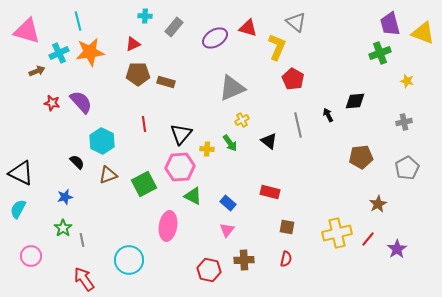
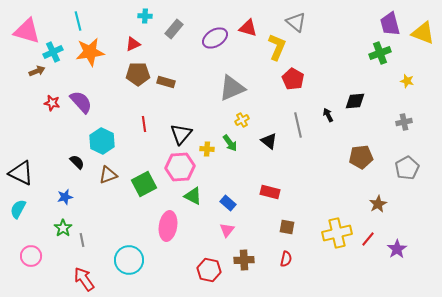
gray rectangle at (174, 27): moved 2 px down
cyan cross at (59, 53): moved 6 px left, 1 px up
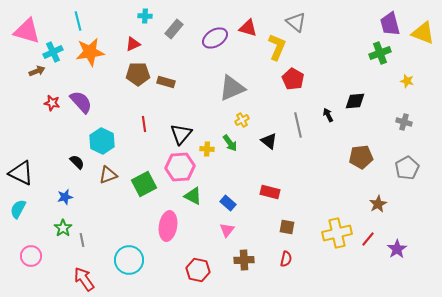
gray cross at (404, 122): rotated 28 degrees clockwise
red hexagon at (209, 270): moved 11 px left
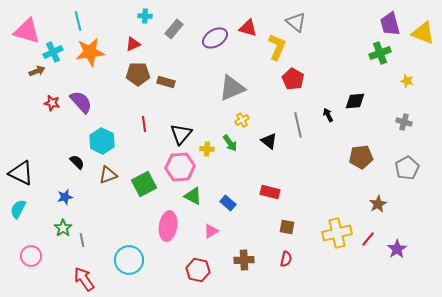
pink triangle at (227, 230): moved 16 px left, 1 px down; rotated 21 degrees clockwise
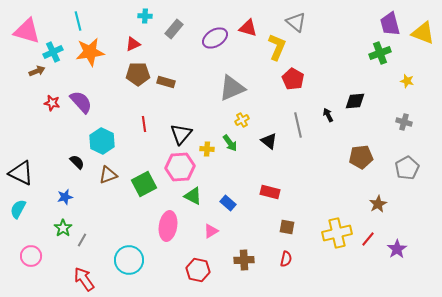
gray line at (82, 240): rotated 40 degrees clockwise
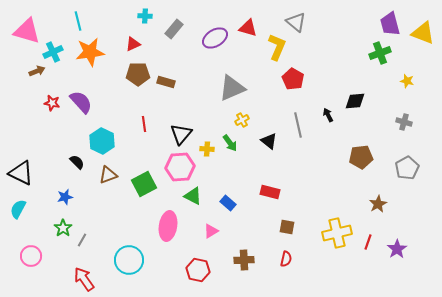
red line at (368, 239): moved 3 px down; rotated 21 degrees counterclockwise
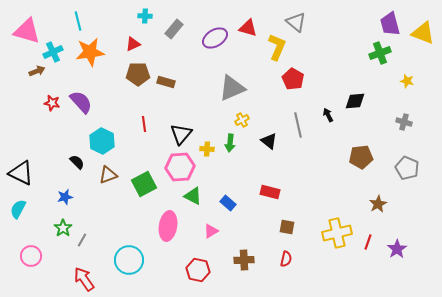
green arrow at (230, 143): rotated 42 degrees clockwise
gray pentagon at (407, 168): rotated 20 degrees counterclockwise
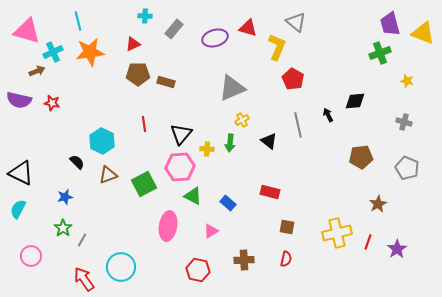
purple ellipse at (215, 38): rotated 15 degrees clockwise
purple semicircle at (81, 102): moved 62 px left, 2 px up; rotated 145 degrees clockwise
cyan circle at (129, 260): moved 8 px left, 7 px down
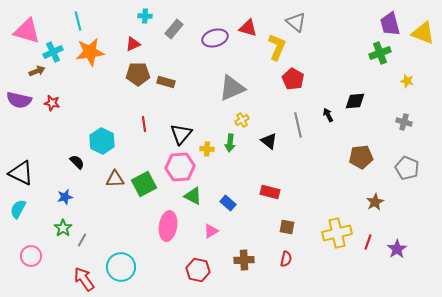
brown triangle at (108, 175): moved 7 px right, 4 px down; rotated 18 degrees clockwise
brown star at (378, 204): moved 3 px left, 2 px up
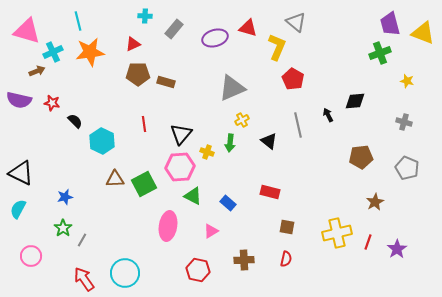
yellow cross at (207, 149): moved 3 px down; rotated 16 degrees clockwise
black semicircle at (77, 162): moved 2 px left, 41 px up
cyan circle at (121, 267): moved 4 px right, 6 px down
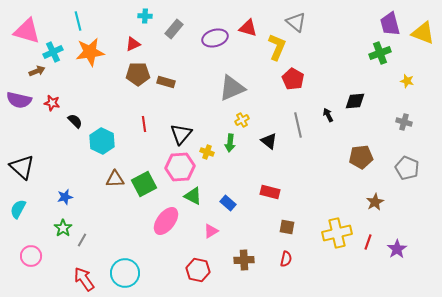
black triangle at (21, 173): moved 1 px right, 6 px up; rotated 16 degrees clockwise
pink ellipse at (168, 226): moved 2 px left, 5 px up; rotated 28 degrees clockwise
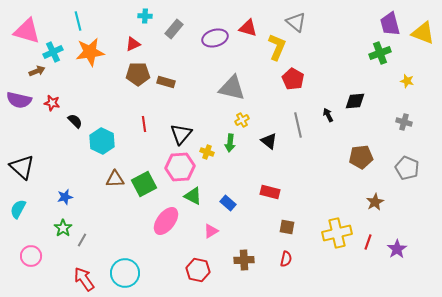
gray triangle at (232, 88): rotated 36 degrees clockwise
